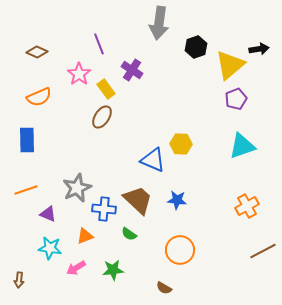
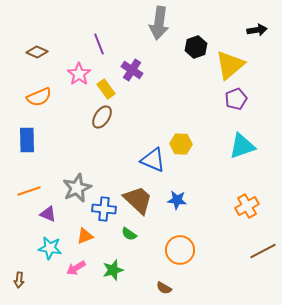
black arrow: moved 2 px left, 19 px up
orange line: moved 3 px right, 1 px down
green star: rotated 10 degrees counterclockwise
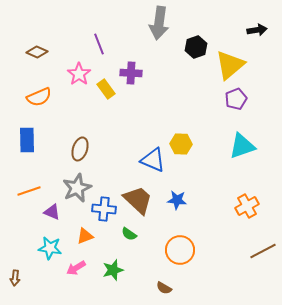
purple cross: moved 1 px left, 3 px down; rotated 30 degrees counterclockwise
brown ellipse: moved 22 px left, 32 px down; rotated 15 degrees counterclockwise
purple triangle: moved 4 px right, 2 px up
brown arrow: moved 4 px left, 2 px up
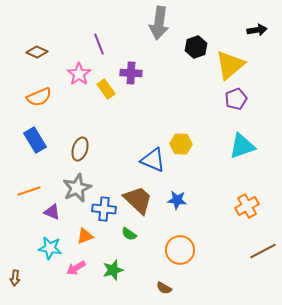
blue rectangle: moved 8 px right; rotated 30 degrees counterclockwise
